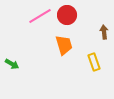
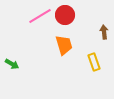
red circle: moved 2 px left
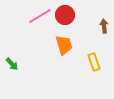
brown arrow: moved 6 px up
green arrow: rotated 16 degrees clockwise
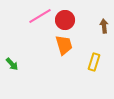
red circle: moved 5 px down
yellow rectangle: rotated 36 degrees clockwise
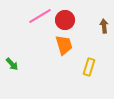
yellow rectangle: moved 5 px left, 5 px down
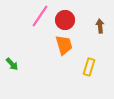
pink line: rotated 25 degrees counterclockwise
brown arrow: moved 4 px left
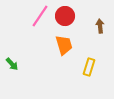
red circle: moved 4 px up
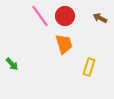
pink line: rotated 70 degrees counterclockwise
brown arrow: moved 8 px up; rotated 56 degrees counterclockwise
orange trapezoid: moved 1 px up
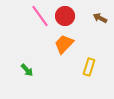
orange trapezoid: rotated 120 degrees counterclockwise
green arrow: moved 15 px right, 6 px down
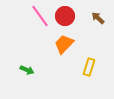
brown arrow: moved 2 px left; rotated 16 degrees clockwise
green arrow: rotated 24 degrees counterclockwise
